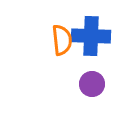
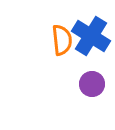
blue cross: rotated 30 degrees clockwise
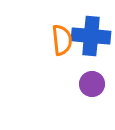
blue cross: rotated 27 degrees counterclockwise
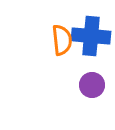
purple circle: moved 1 px down
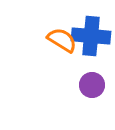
orange semicircle: rotated 52 degrees counterclockwise
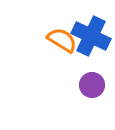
blue cross: rotated 21 degrees clockwise
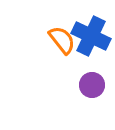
orange semicircle: rotated 20 degrees clockwise
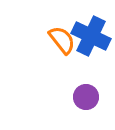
purple circle: moved 6 px left, 12 px down
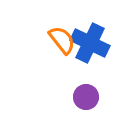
blue cross: moved 1 px left, 7 px down
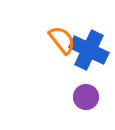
blue cross: moved 1 px left, 7 px down
